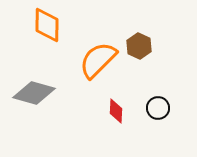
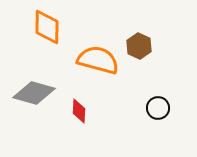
orange diamond: moved 2 px down
orange semicircle: rotated 60 degrees clockwise
red diamond: moved 37 px left
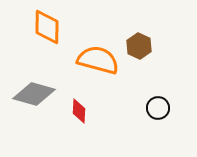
gray diamond: moved 1 px down
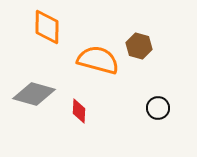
brown hexagon: rotated 10 degrees counterclockwise
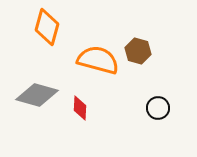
orange diamond: rotated 15 degrees clockwise
brown hexagon: moved 1 px left, 5 px down
gray diamond: moved 3 px right, 1 px down
red diamond: moved 1 px right, 3 px up
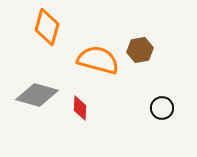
brown hexagon: moved 2 px right, 1 px up; rotated 25 degrees counterclockwise
black circle: moved 4 px right
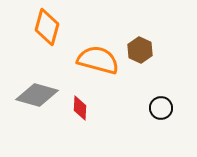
brown hexagon: rotated 25 degrees counterclockwise
black circle: moved 1 px left
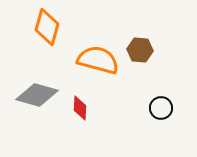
brown hexagon: rotated 20 degrees counterclockwise
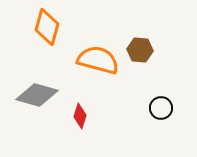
red diamond: moved 8 px down; rotated 15 degrees clockwise
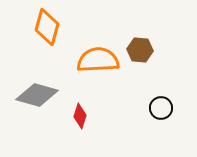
orange semicircle: rotated 18 degrees counterclockwise
